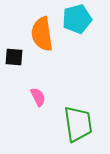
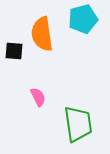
cyan pentagon: moved 6 px right
black square: moved 6 px up
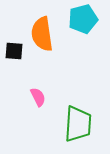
green trapezoid: rotated 12 degrees clockwise
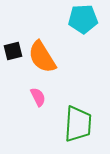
cyan pentagon: rotated 12 degrees clockwise
orange semicircle: moved 23 px down; rotated 24 degrees counterclockwise
black square: moved 1 px left; rotated 18 degrees counterclockwise
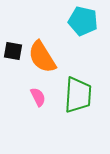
cyan pentagon: moved 2 px down; rotated 16 degrees clockwise
black square: rotated 24 degrees clockwise
green trapezoid: moved 29 px up
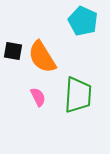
cyan pentagon: rotated 12 degrees clockwise
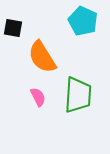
black square: moved 23 px up
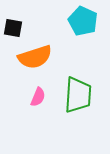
orange semicircle: moved 7 px left; rotated 76 degrees counterclockwise
pink semicircle: rotated 48 degrees clockwise
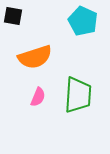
black square: moved 12 px up
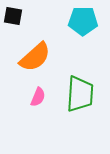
cyan pentagon: rotated 24 degrees counterclockwise
orange semicircle: rotated 24 degrees counterclockwise
green trapezoid: moved 2 px right, 1 px up
